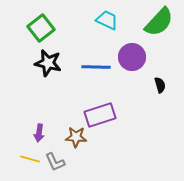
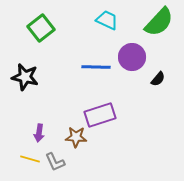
black star: moved 23 px left, 14 px down
black semicircle: moved 2 px left, 6 px up; rotated 56 degrees clockwise
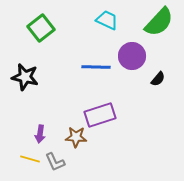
purple circle: moved 1 px up
purple arrow: moved 1 px right, 1 px down
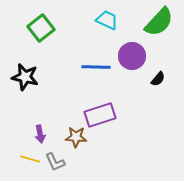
purple arrow: rotated 18 degrees counterclockwise
